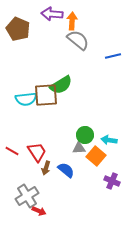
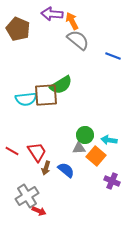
orange arrow: rotated 30 degrees counterclockwise
blue line: rotated 35 degrees clockwise
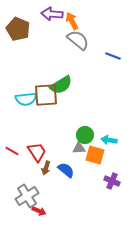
orange square: moved 1 px left, 1 px up; rotated 24 degrees counterclockwise
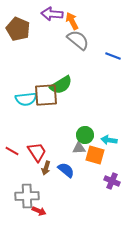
gray cross: rotated 30 degrees clockwise
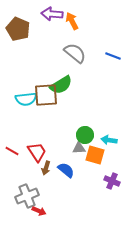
gray semicircle: moved 3 px left, 13 px down
gray cross: rotated 20 degrees counterclockwise
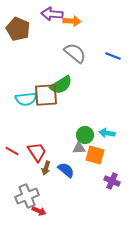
orange arrow: rotated 120 degrees clockwise
cyan arrow: moved 2 px left, 7 px up
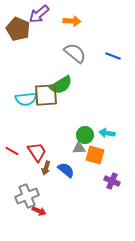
purple arrow: moved 13 px left; rotated 45 degrees counterclockwise
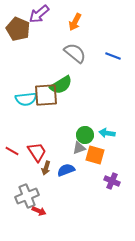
orange arrow: moved 3 px right, 1 px down; rotated 114 degrees clockwise
gray triangle: rotated 16 degrees counterclockwise
blue semicircle: rotated 60 degrees counterclockwise
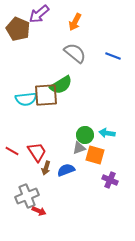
purple cross: moved 2 px left, 1 px up
